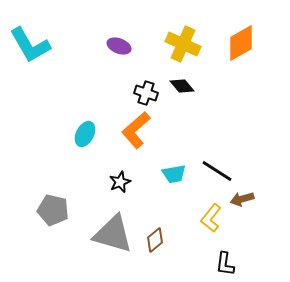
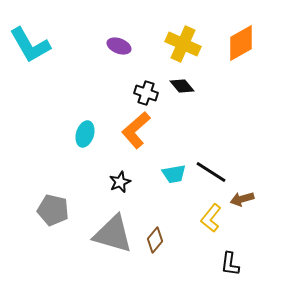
cyan ellipse: rotated 10 degrees counterclockwise
black line: moved 6 px left, 1 px down
brown diamond: rotated 10 degrees counterclockwise
black L-shape: moved 5 px right
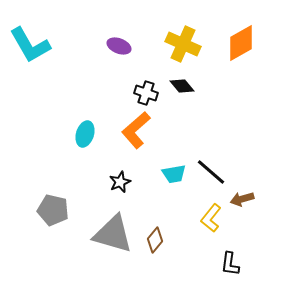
black line: rotated 8 degrees clockwise
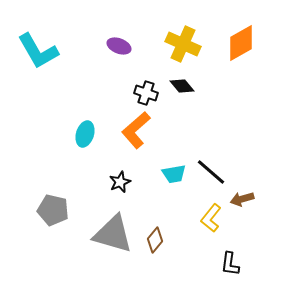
cyan L-shape: moved 8 px right, 6 px down
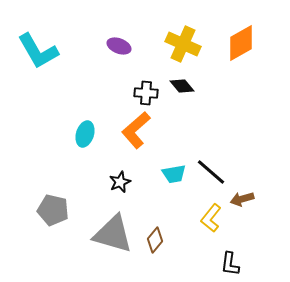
black cross: rotated 15 degrees counterclockwise
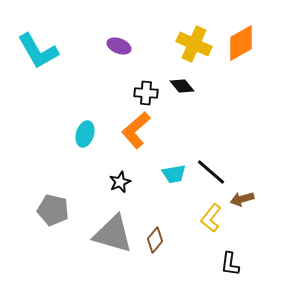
yellow cross: moved 11 px right
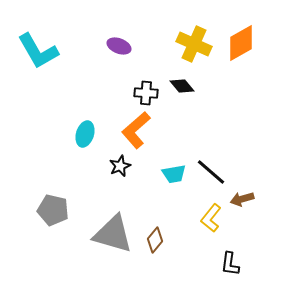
black star: moved 16 px up
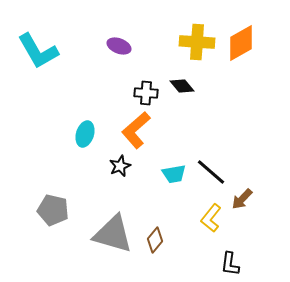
yellow cross: moved 3 px right, 2 px up; rotated 20 degrees counterclockwise
brown arrow: rotated 30 degrees counterclockwise
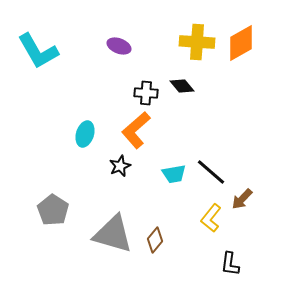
gray pentagon: rotated 20 degrees clockwise
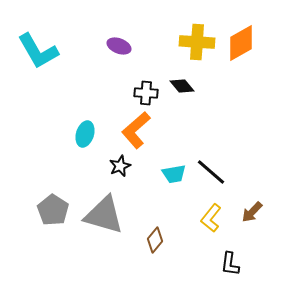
brown arrow: moved 10 px right, 13 px down
gray triangle: moved 9 px left, 19 px up
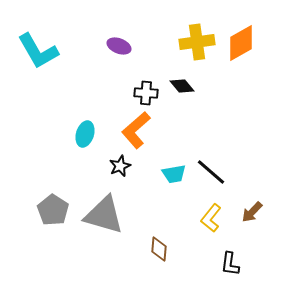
yellow cross: rotated 12 degrees counterclockwise
brown diamond: moved 4 px right, 9 px down; rotated 35 degrees counterclockwise
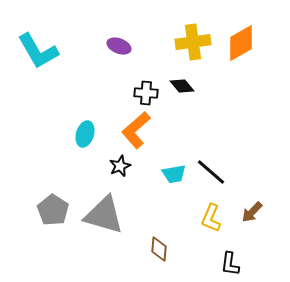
yellow cross: moved 4 px left
yellow L-shape: rotated 16 degrees counterclockwise
